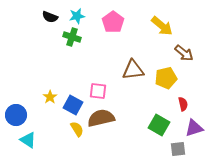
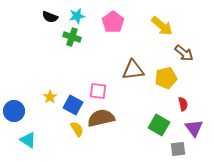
blue circle: moved 2 px left, 4 px up
purple triangle: rotated 48 degrees counterclockwise
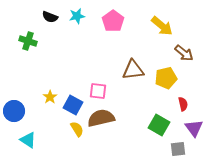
pink pentagon: moved 1 px up
green cross: moved 44 px left, 4 px down
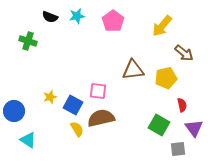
yellow arrow: rotated 90 degrees clockwise
yellow star: rotated 16 degrees clockwise
red semicircle: moved 1 px left, 1 px down
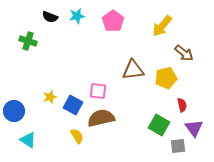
yellow semicircle: moved 7 px down
gray square: moved 3 px up
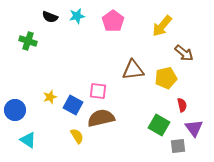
blue circle: moved 1 px right, 1 px up
